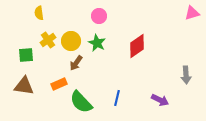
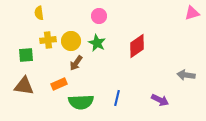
yellow cross: rotated 28 degrees clockwise
gray arrow: rotated 102 degrees clockwise
green semicircle: rotated 50 degrees counterclockwise
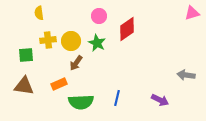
red diamond: moved 10 px left, 17 px up
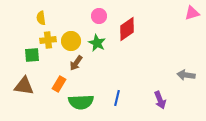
yellow semicircle: moved 2 px right, 5 px down
green square: moved 6 px right
orange rectangle: rotated 35 degrees counterclockwise
purple arrow: rotated 42 degrees clockwise
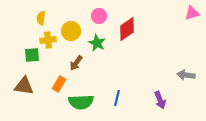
yellow semicircle: rotated 16 degrees clockwise
yellow circle: moved 10 px up
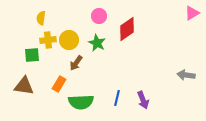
pink triangle: rotated 14 degrees counterclockwise
yellow circle: moved 2 px left, 9 px down
purple arrow: moved 17 px left
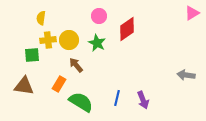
brown arrow: moved 2 px down; rotated 105 degrees clockwise
green semicircle: rotated 145 degrees counterclockwise
